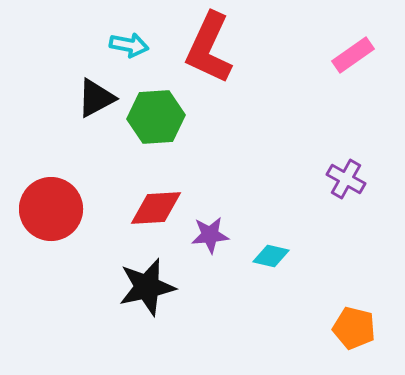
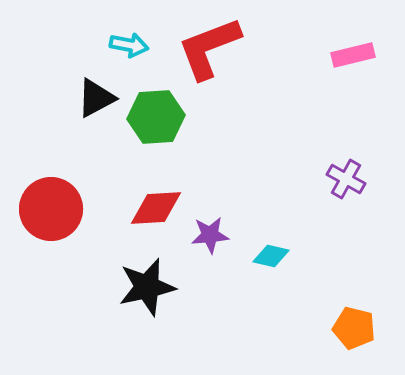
red L-shape: rotated 44 degrees clockwise
pink rectangle: rotated 21 degrees clockwise
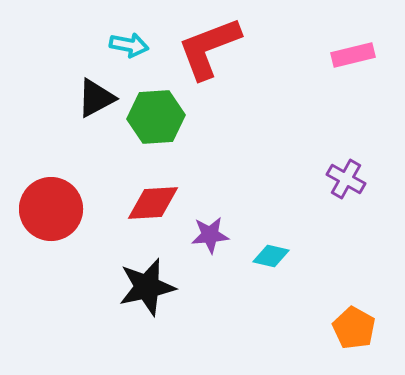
red diamond: moved 3 px left, 5 px up
orange pentagon: rotated 15 degrees clockwise
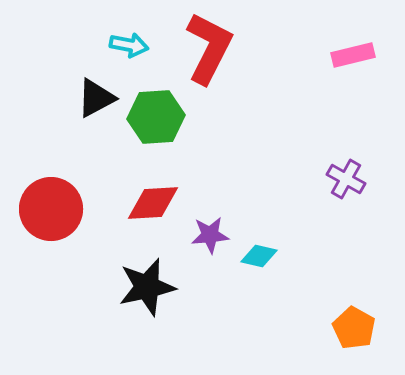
red L-shape: rotated 138 degrees clockwise
cyan diamond: moved 12 px left
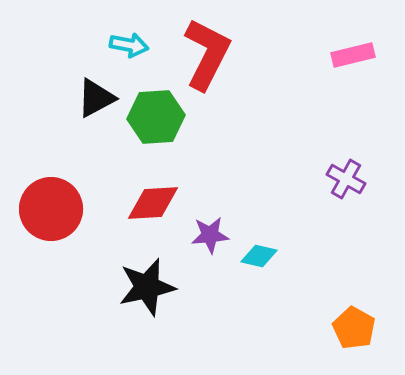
red L-shape: moved 2 px left, 6 px down
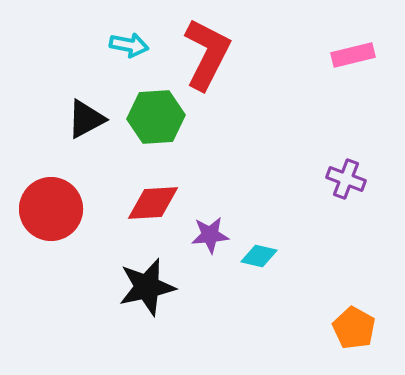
black triangle: moved 10 px left, 21 px down
purple cross: rotated 9 degrees counterclockwise
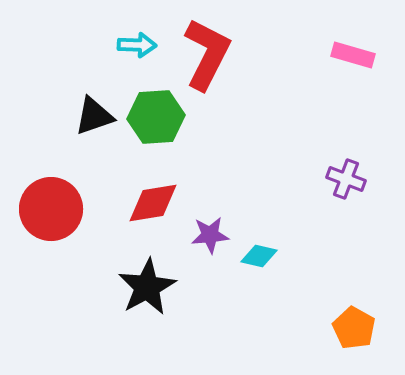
cyan arrow: moved 8 px right; rotated 9 degrees counterclockwise
pink rectangle: rotated 30 degrees clockwise
black triangle: moved 8 px right, 3 px up; rotated 9 degrees clockwise
red diamond: rotated 6 degrees counterclockwise
black star: rotated 16 degrees counterclockwise
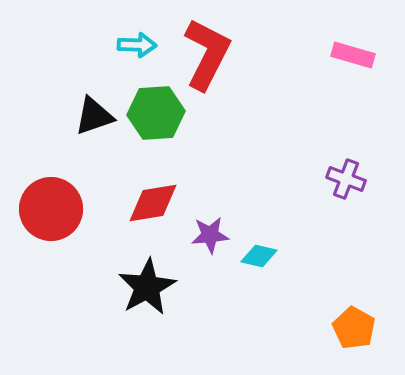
green hexagon: moved 4 px up
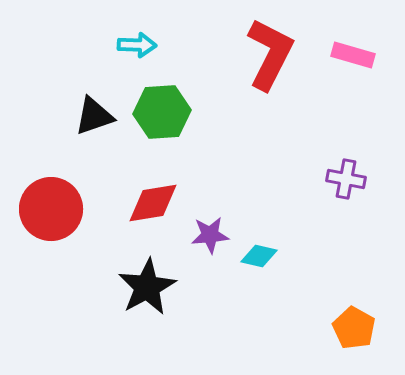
red L-shape: moved 63 px right
green hexagon: moved 6 px right, 1 px up
purple cross: rotated 9 degrees counterclockwise
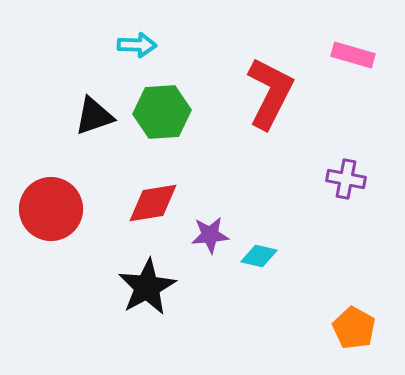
red L-shape: moved 39 px down
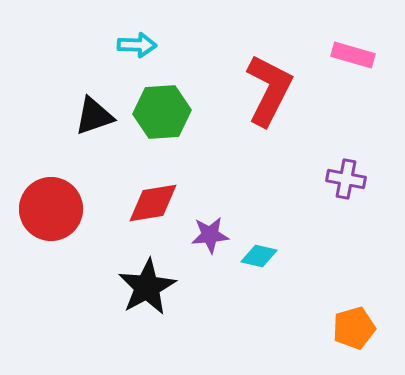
red L-shape: moved 1 px left, 3 px up
orange pentagon: rotated 27 degrees clockwise
